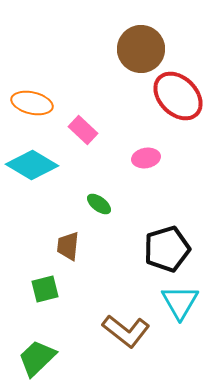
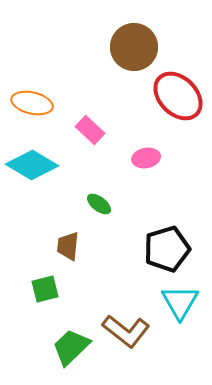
brown circle: moved 7 px left, 2 px up
pink rectangle: moved 7 px right
green trapezoid: moved 34 px right, 11 px up
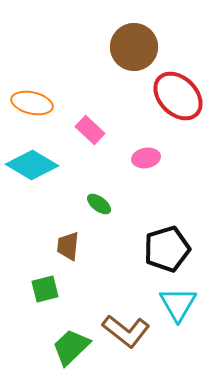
cyan triangle: moved 2 px left, 2 px down
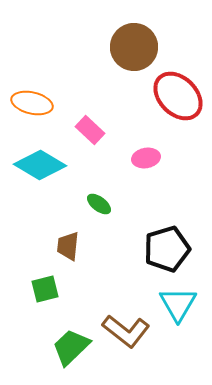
cyan diamond: moved 8 px right
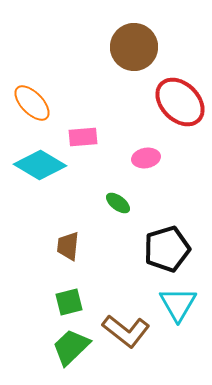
red ellipse: moved 2 px right, 6 px down
orange ellipse: rotated 33 degrees clockwise
pink rectangle: moved 7 px left, 7 px down; rotated 48 degrees counterclockwise
green ellipse: moved 19 px right, 1 px up
green square: moved 24 px right, 13 px down
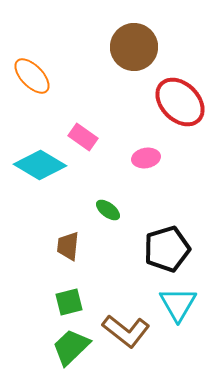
orange ellipse: moved 27 px up
pink rectangle: rotated 40 degrees clockwise
green ellipse: moved 10 px left, 7 px down
